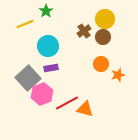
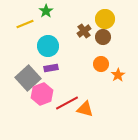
orange star: rotated 16 degrees counterclockwise
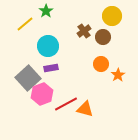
yellow circle: moved 7 px right, 3 px up
yellow line: rotated 18 degrees counterclockwise
red line: moved 1 px left, 1 px down
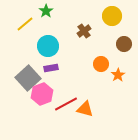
brown circle: moved 21 px right, 7 px down
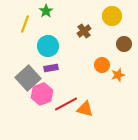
yellow line: rotated 30 degrees counterclockwise
orange circle: moved 1 px right, 1 px down
orange star: rotated 16 degrees clockwise
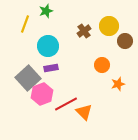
green star: rotated 16 degrees clockwise
yellow circle: moved 3 px left, 10 px down
brown circle: moved 1 px right, 3 px up
orange star: moved 9 px down
orange triangle: moved 1 px left, 3 px down; rotated 30 degrees clockwise
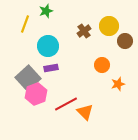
pink hexagon: moved 6 px left
orange triangle: moved 1 px right
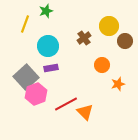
brown cross: moved 7 px down
gray square: moved 2 px left, 1 px up
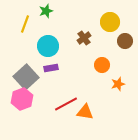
yellow circle: moved 1 px right, 4 px up
pink hexagon: moved 14 px left, 5 px down
orange triangle: rotated 36 degrees counterclockwise
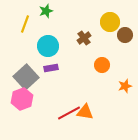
brown circle: moved 6 px up
orange star: moved 7 px right, 2 px down
red line: moved 3 px right, 9 px down
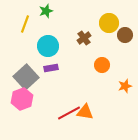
yellow circle: moved 1 px left, 1 px down
